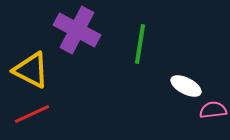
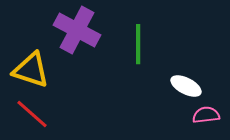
green line: moved 2 px left; rotated 9 degrees counterclockwise
yellow triangle: rotated 9 degrees counterclockwise
pink semicircle: moved 7 px left, 5 px down
red line: rotated 66 degrees clockwise
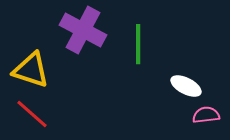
purple cross: moved 6 px right
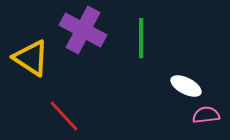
green line: moved 3 px right, 6 px up
yellow triangle: moved 12 px up; rotated 15 degrees clockwise
red line: moved 32 px right, 2 px down; rotated 6 degrees clockwise
